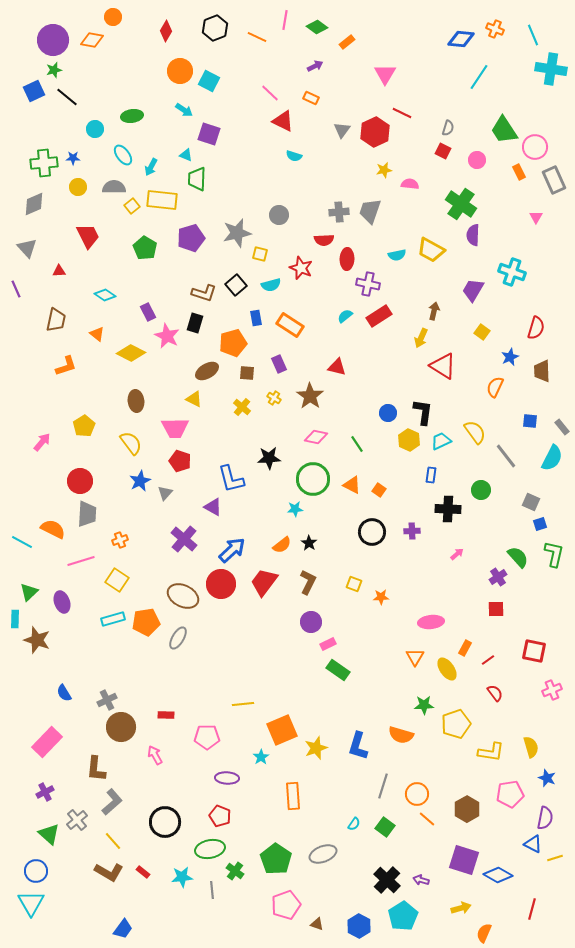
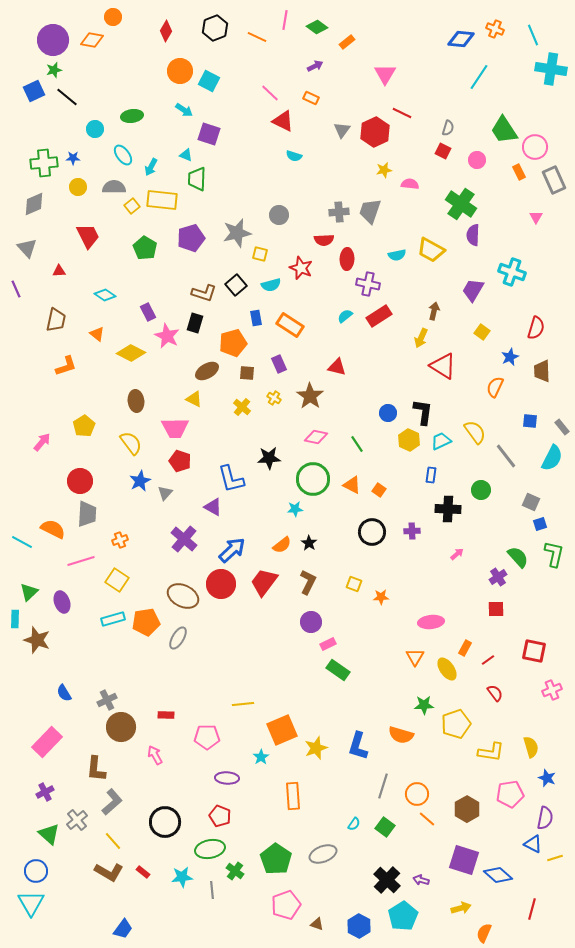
blue diamond at (498, 875): rotated 12 degrees clockwise
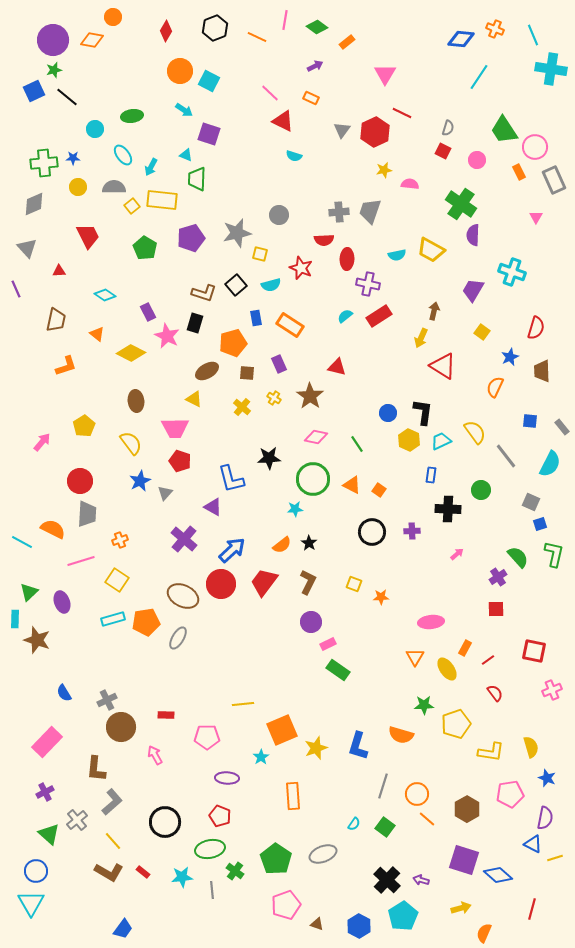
cyan semicircle at (552, 458): moved 2 px left, 6 px down
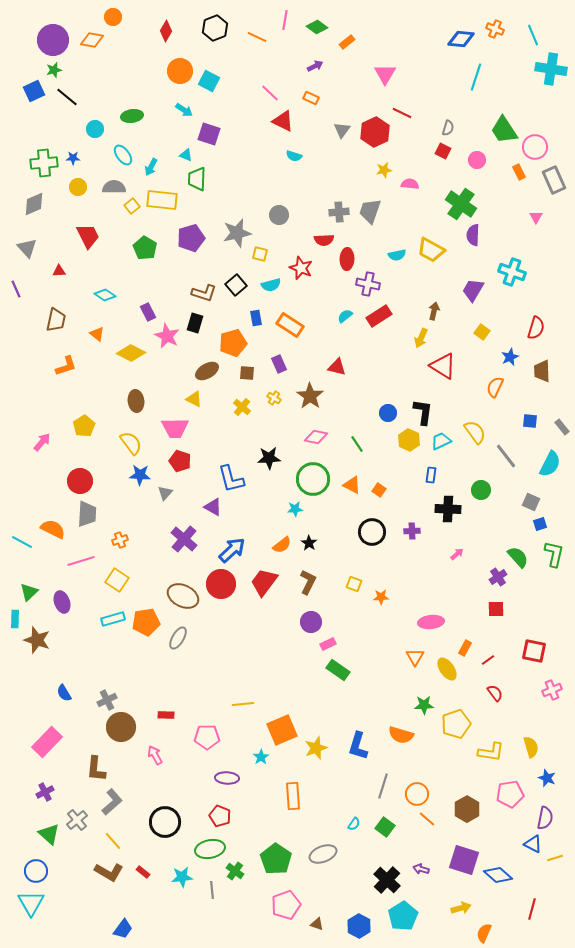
cyan line at (479, 77): moved 3 px left; rotated 16 degrees counterclockwise
blue star at (140, 481): moved 6 px up; rotated 30 degrees clockwise
purple arrow at (421, 880): moved 11 px up
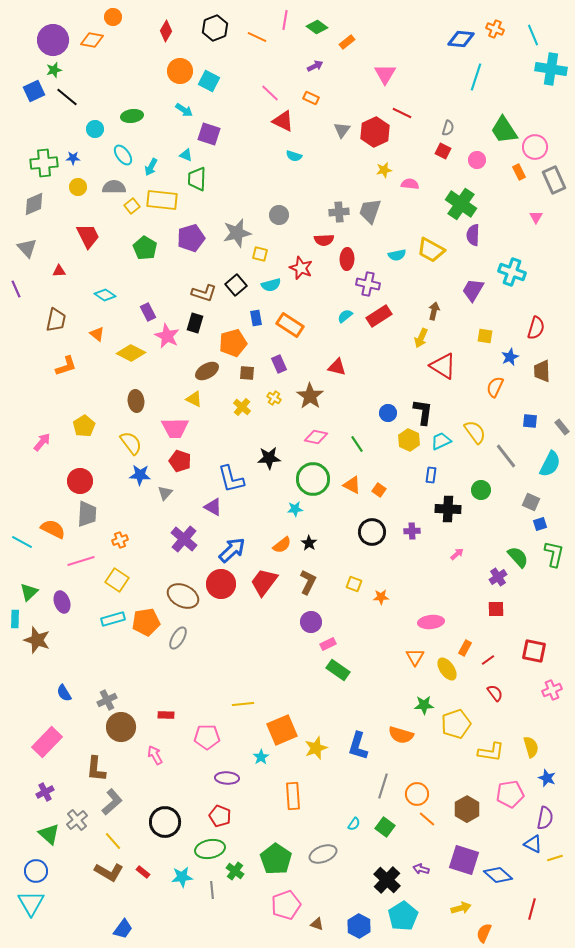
yellow square at (482, 332): moved 3 px right, 4 px down; rotated 28 degrees counterclockwise
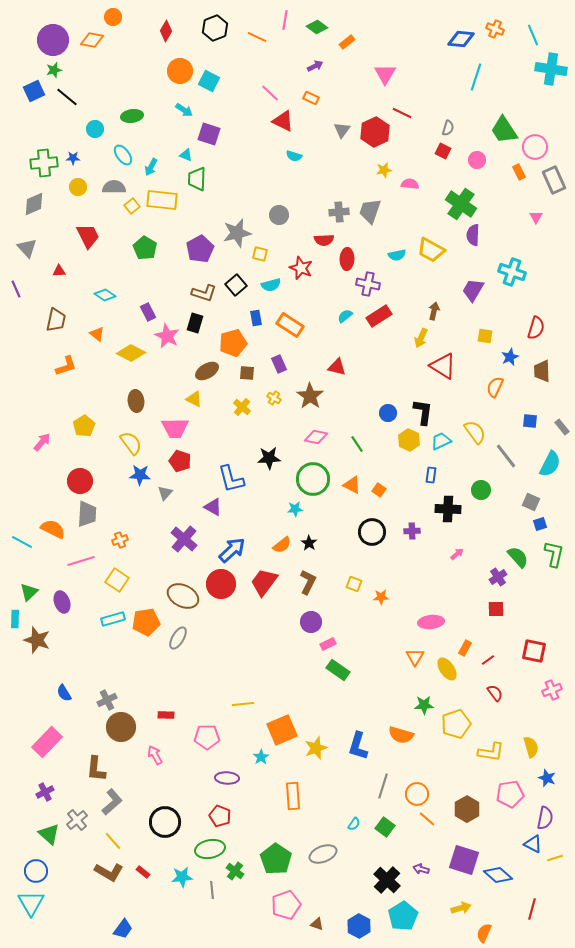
purple pentagon at (191, 238): moved 9 px right, 11 px down; rotated 12 degrees counterclockwise
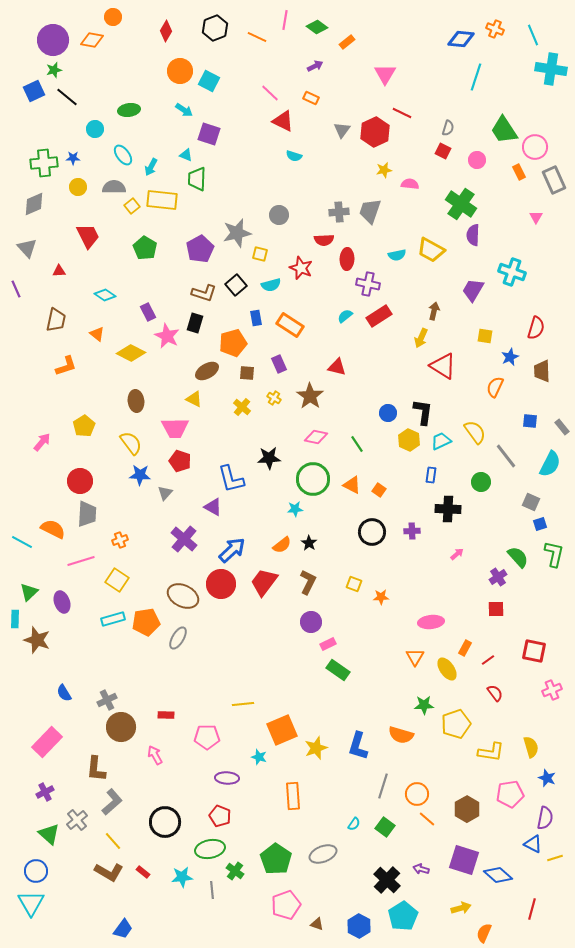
green ellipse at (132, 116): moved 3 px left, 6 px up
green circle at (481, 490): moved 8 px up
cyan star at (261, 757): moved 2 px left; rotated 21 degrees counterclockwise
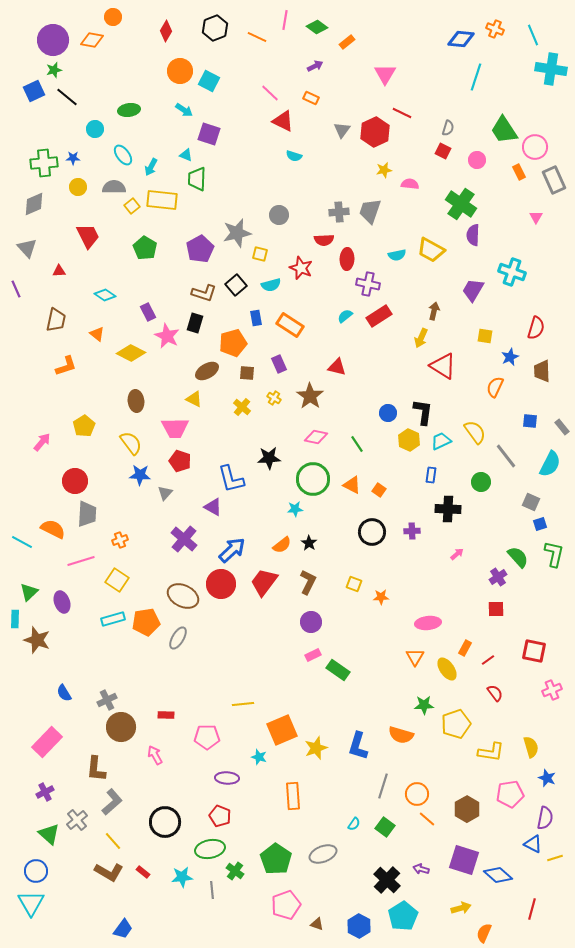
red circle at (80, 481): moved 5 px left
pink ellipse at (431, 622): moved 3 px left, 1 px down
pink rectangle at (328, 644): moved 15 px left, 11 px down
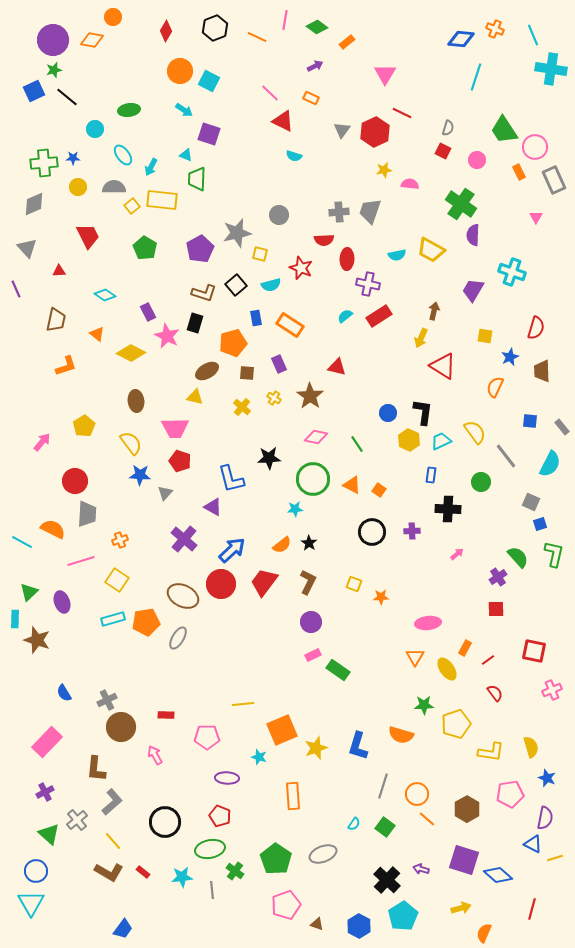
yellow triangle at (194, 399): moved 1 px right, 2 px up; rotated 12 degrees counterclockwise
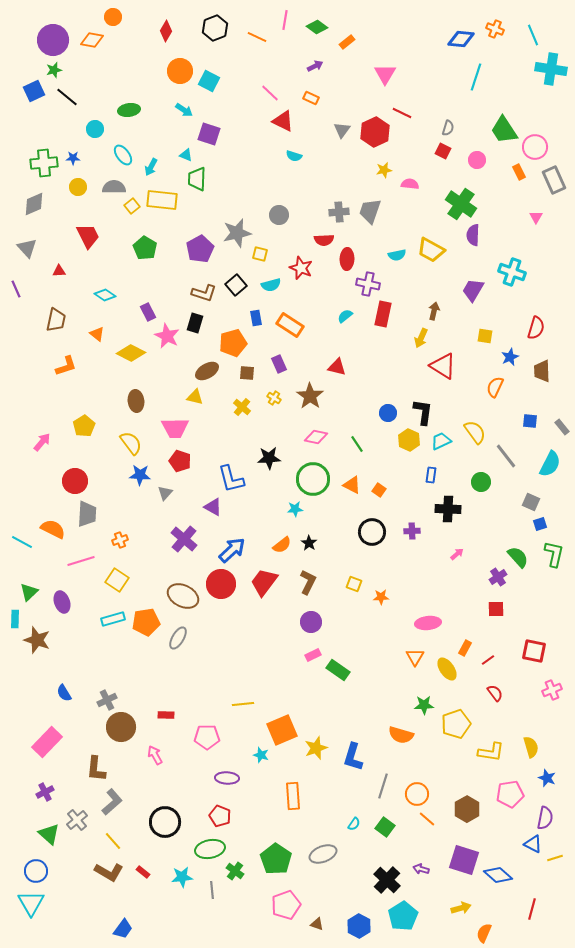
red rectangle at (379, 316): moved 4 px right, 2 px up; rotated 45 degrees counterclockwise
blue L-shape at (358, 746): moved 5 px left, 11 px down
cyan star at (259, 757): moved 2 px right, 2 px up
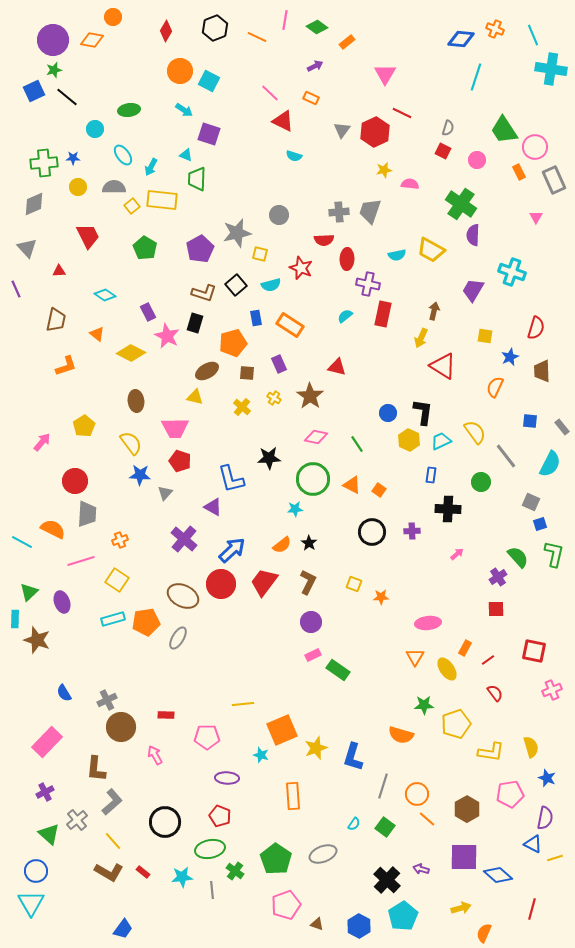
purple square at (464, 860): moved 3 px up; rotated 16 degrees counterclockwise
